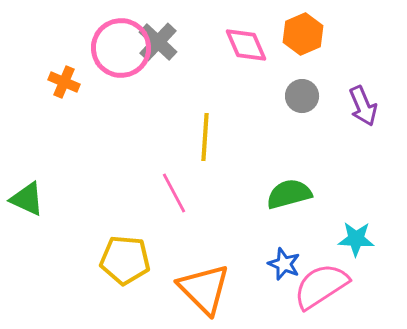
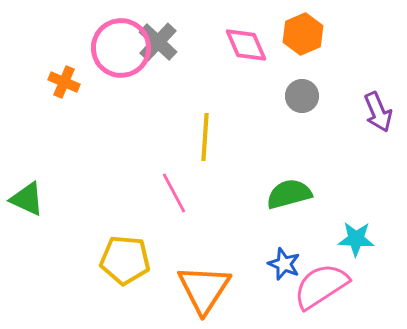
purple arrow: moved 15 px right, 6 px down
orange triangle: rotated 18 degrees clockwise
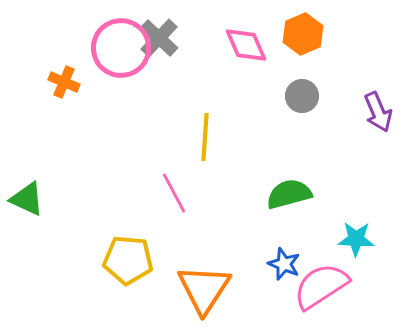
gray cross: moved 1 px right, 4 px up
yellow pentagon: moved 3 px right
